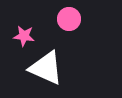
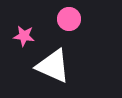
white triangle: moved 7 px right, 2 px up
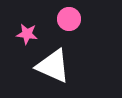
pink star: moved 3 px right, 2 px up
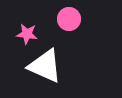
white triangle: moved 8 px left
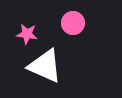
pink circle: moved 4 px right, 4 px down
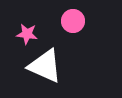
pink circle: moved 2 px up
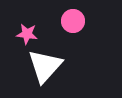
white triangle: rotated 48 degrees clockwise
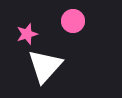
pink star: rotated 25 degrees counterclockwise
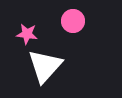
pink star: rotated 25 degrees clockwise
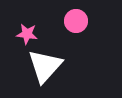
pink circle: moved 3 px right
